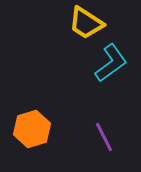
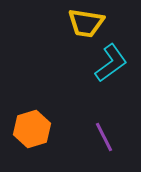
yellow trapezoid: rotated 24 degrees counterclockwise
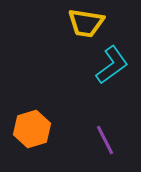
cyan L-shape: moved 1 px right, 2 px down
purple line: moved 1 px right, 3 px down
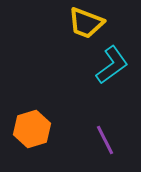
yellow trapezoid: rotated 12 degrees clockwise
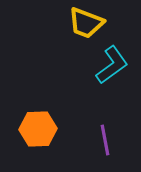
orange hexagon: moved 6 px right; rotated 15 degrees clockwise
purple line: rotated 16 degrees clockwise
